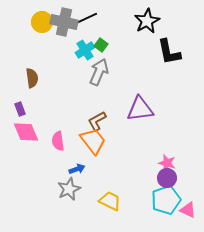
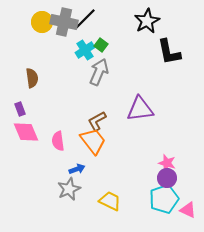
black line: rotated 20 degrees counterclockwise
cyan pentagon: moved 2 px left, 1 px up
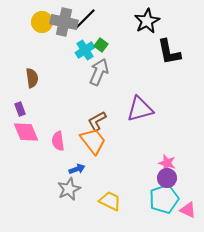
purple triangle: rotated 8 degrees counterclockwise
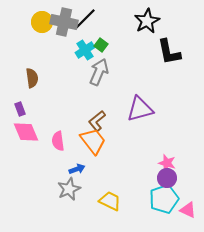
brown L-shape: rotated 10 degrees counterclockwise
